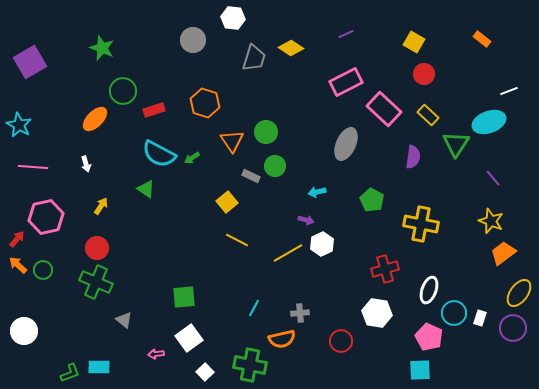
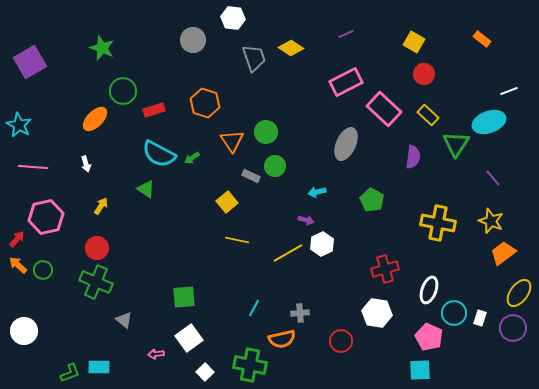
gray trapezoid at (254, 58): rotated 36 degrees counterclockwise
yellow cross at (421, 224): moved 17 px right, 1 px up
yellow line at (237, 240): rotated 15 degrees counterclockwise
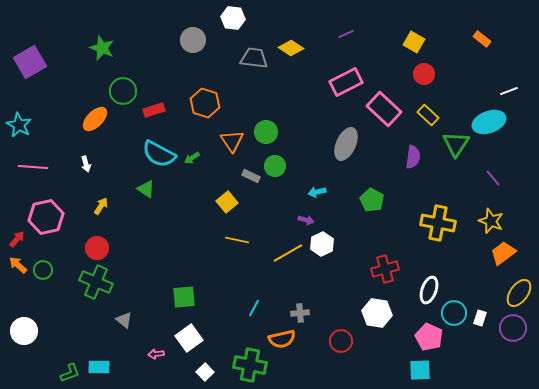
gray trapezoid at (254, 58): rotated 64 degrees counterclockwise
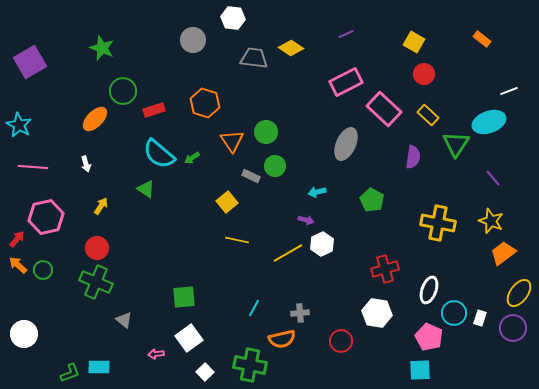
cyan semicircle at (159, 154): rotated 12 degrees clockwise
white circle at (24, 331): moved 3 px down
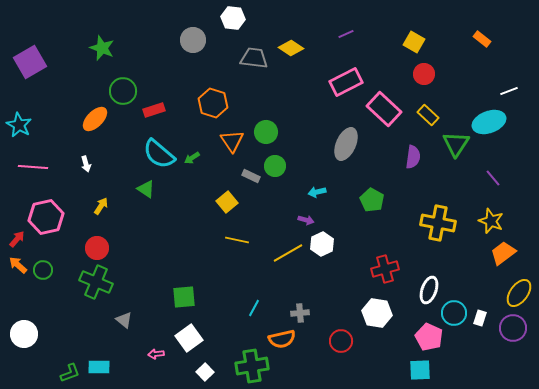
orange hexagon at (205, 103): moved 8 px right
green cross at (250, 365): moved 2 px right, 1 px down; rotated 20 degrees counterclockwise
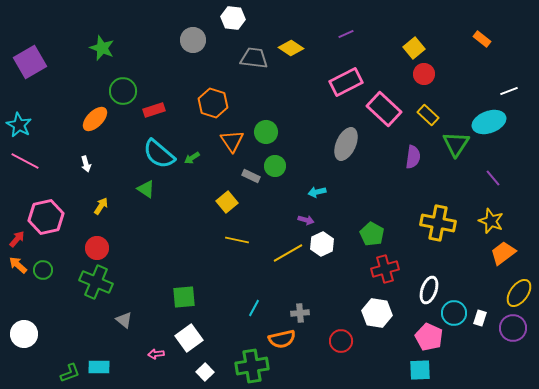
yellow square at (414, 42): moved 6 px down; rotated 20 degrees clockwise
pink line at (33, 167): moved 8 px left, 6 px up; rotated 24 degrees clockwise
green pentagon at (372, 200): moved 34 px down
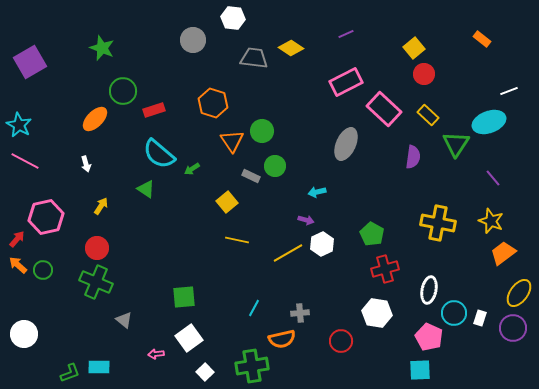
green circle at (266, 132): moved 4 px left, 1 px up
green arrow at (192, 158): moved 11 px down
white ellipse at (429, 290): rotated 8 degrees counterclockwise
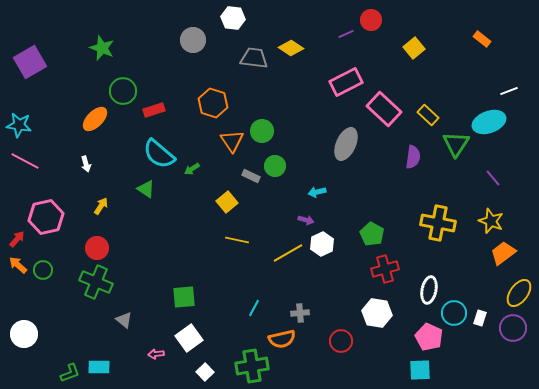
red circle at (424, 74): moved 53 px left, 54 px up
cyan star at (19, 125): rotated 20 degrees counterclockwise
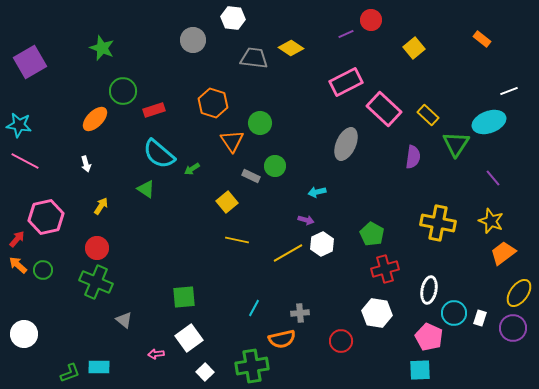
green circle at (262, 131): moved 2 px left, 8 px up
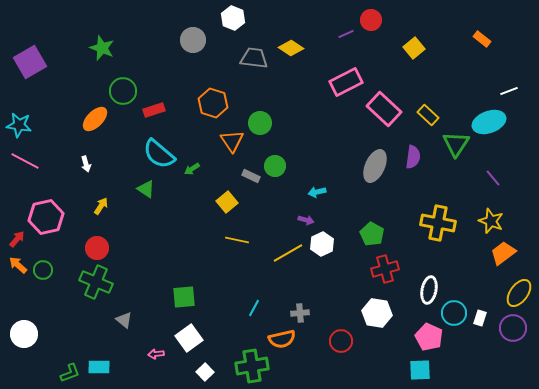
white hexagon at (233, 18): rotated 15 degrees clockwise
gray ellipse at (346, 144): moved 29 px right, 22 px down
